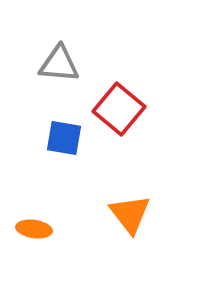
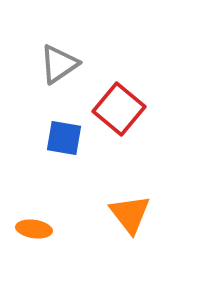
gray triangle: rotated 39 degrees counterclockwise
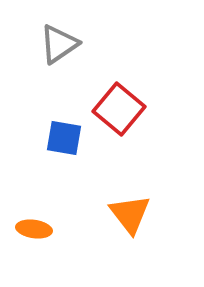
gray triangle: moved 20 px up
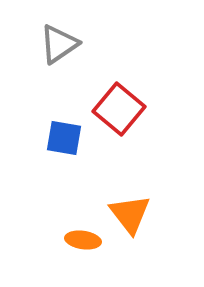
orange ellipse: moved 49 px right, 11 px down
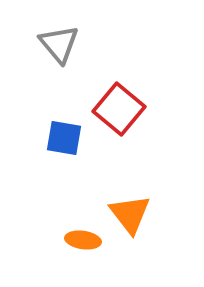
gray triangle: rotated 36 degrees counterclockwise
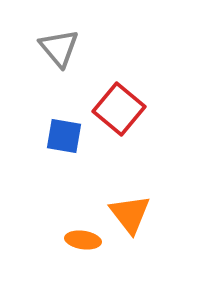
gray triangle: moved 4 px down
blue square: moved 2 px up
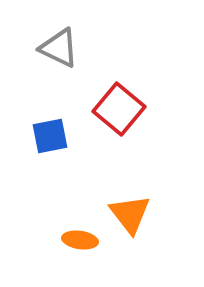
gray triangle: rotated 24 degrees counterclockwise
blue square: moved 14 px left; rotated 21 degrees counterclockwise
orange ellipse: moved 3 px left
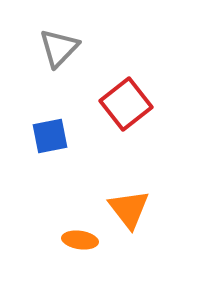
gray triangle: rotated 48 degrees clockwise
red square: moved 7 px right, 5 px up; rotated 12 degrees clockwise
orange triangle: moved 1 px left, 5 px up
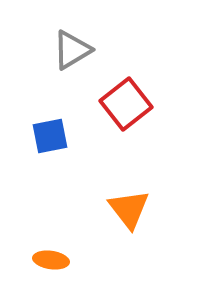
gray triangle: moved 13 px right, 2 px down; rotated 15 degrees clockwise
orange ellipse: moved 29 px left, 20 px down
